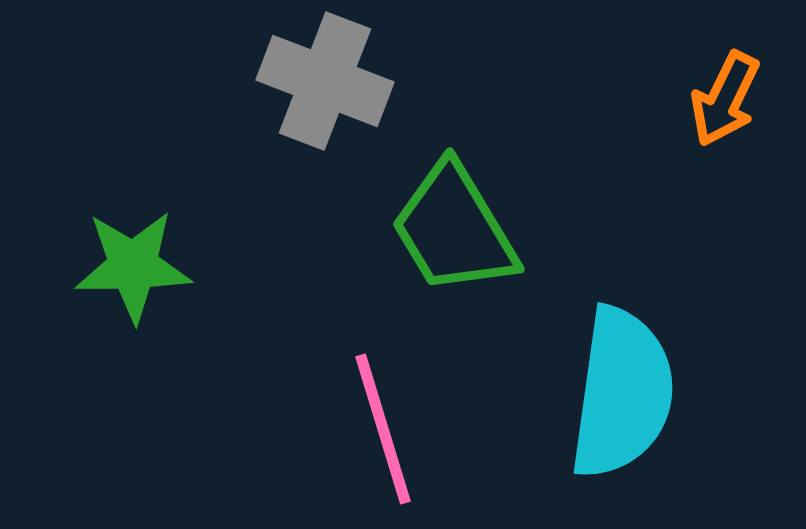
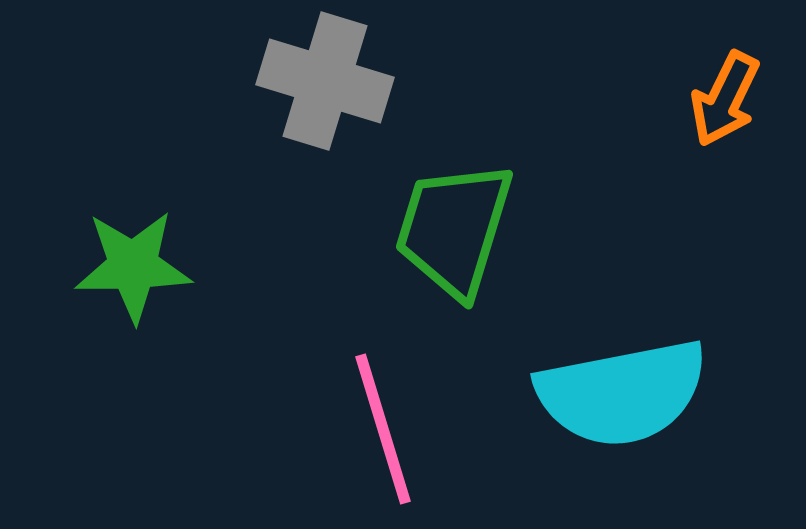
gray cross: rotated 4 degrees counterclockwise
green trapezoid: rotated 48 degrees clockwise
cyan semicircle: rotated 71 degrees clockwise
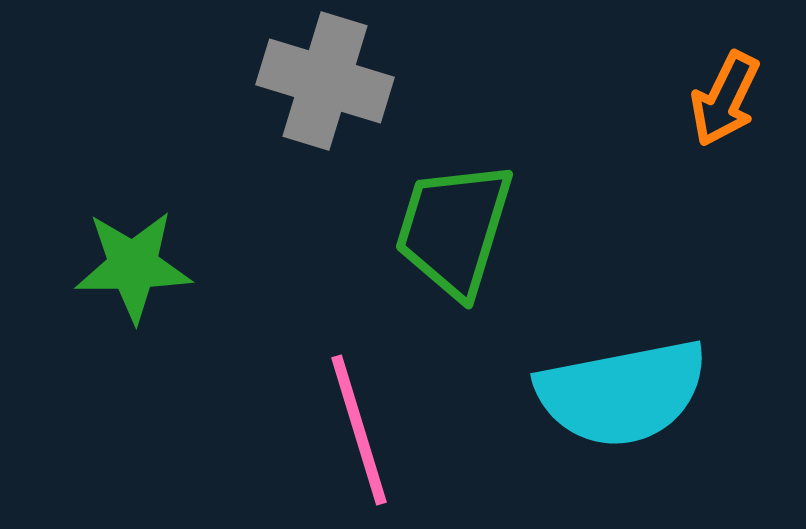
pink line: moved 24 px left, 1 px down
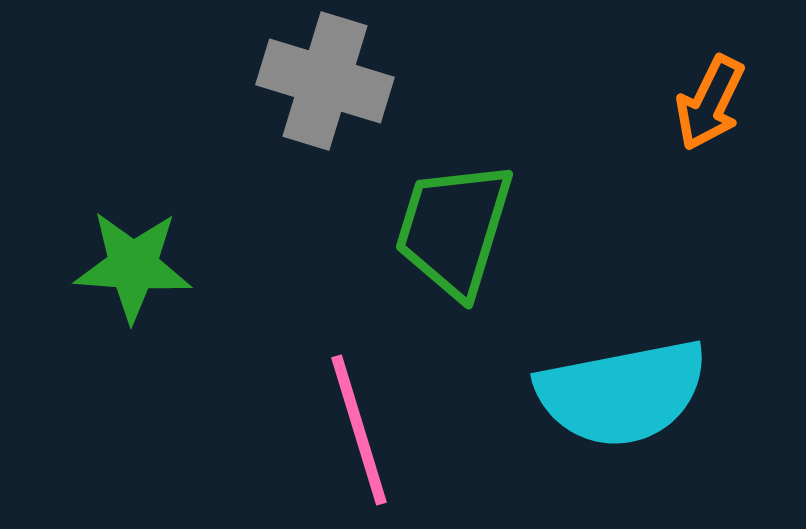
orange arrow: moved 15 px left, 4 px down
green star: rotated 5 degrees clockwise
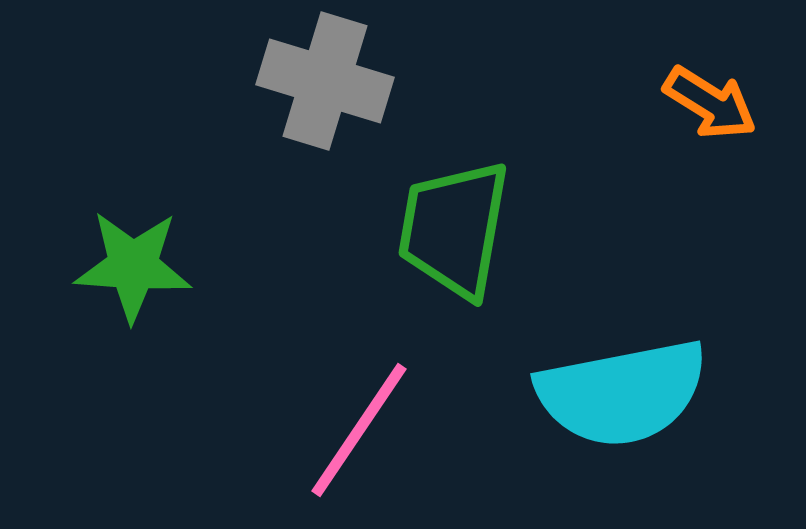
orange arrow: rotated 84 degrees counterclockwise
green trapezoid: rotated 7 degrees counterclockwise
pink line: rotated 51 degrees clockwise
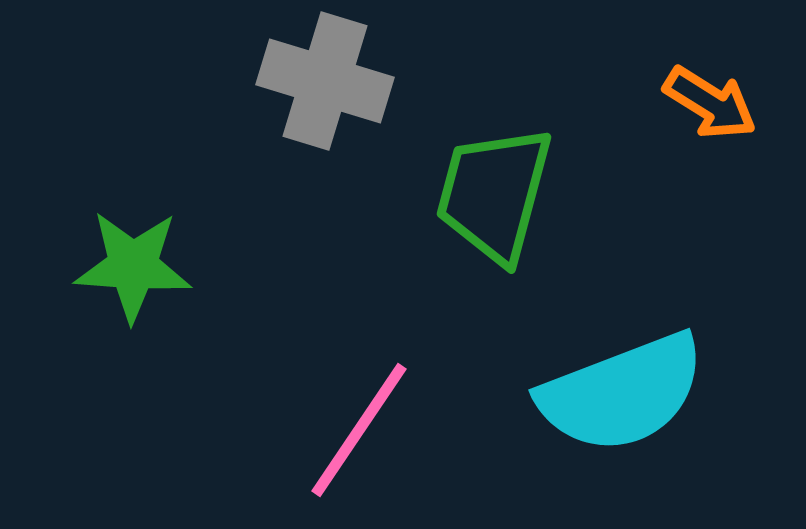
green trapezoid: moved 40 px right, 35 px up; rotated 5 degrees clockwise
cyan semicircle: rotated 10 degrees counterclockwise
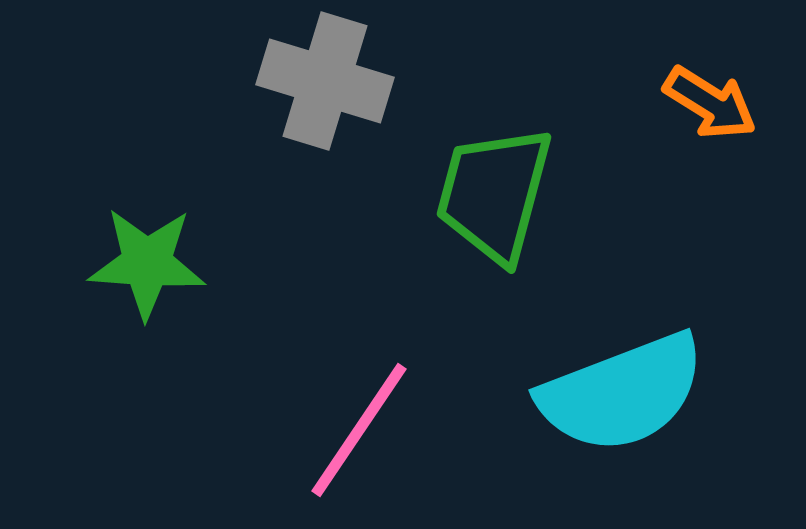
green star: moved 14 px right, 3 px up
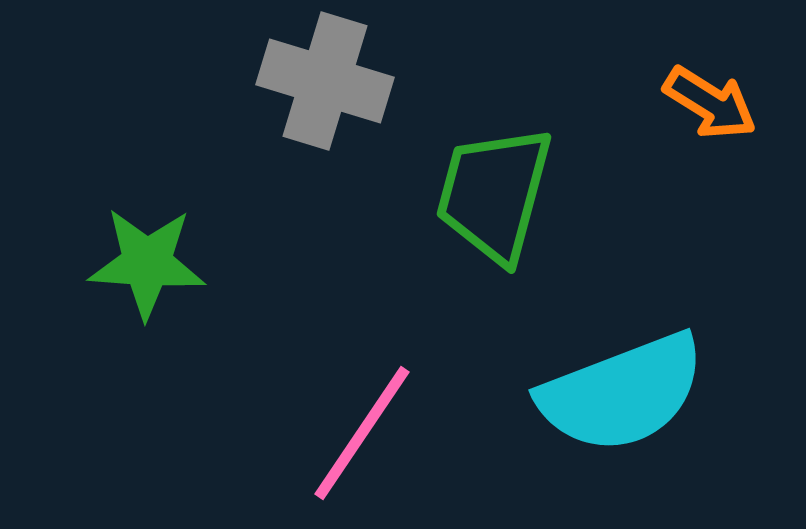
pink line: moved 3 px right, 3 px down
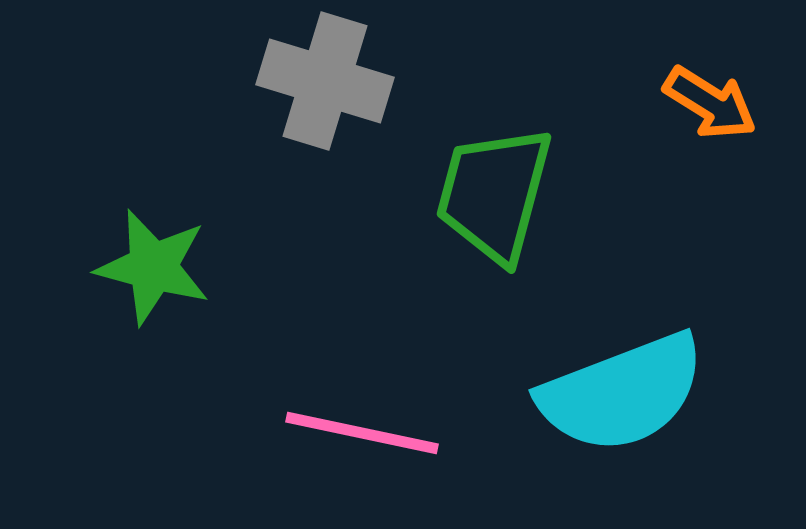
green star: moved 6 px right, 4 px down; rotated 11 degrees clockwise
pink line: rotated 68 degrees clockwise
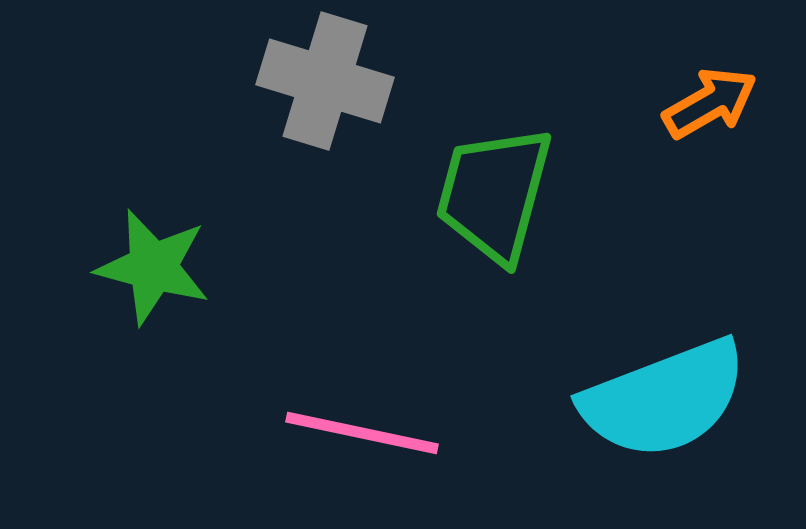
orange arrow: rotated 62 degrees counterclockwise
cyan semicircle: moved 42 px right, 6 px down
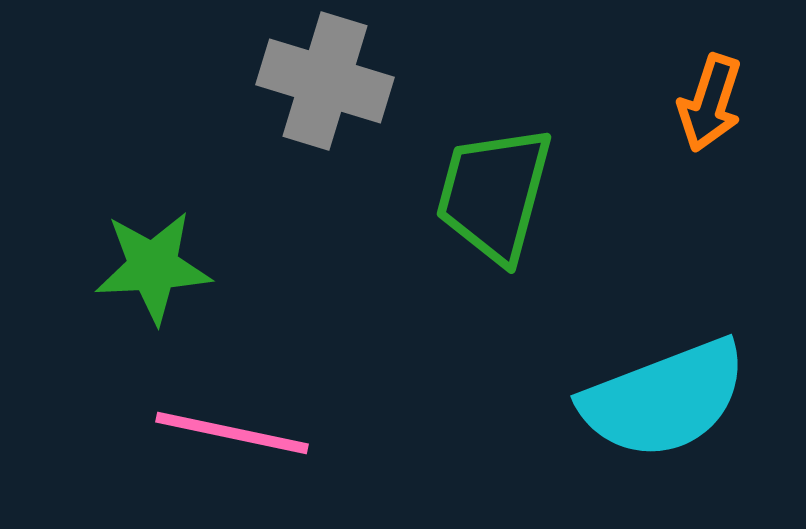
orange arrow: rotated 138 degrees clockwise
green star: rotated 18 degrees counterclockwise
pink line: moved 130 px left
